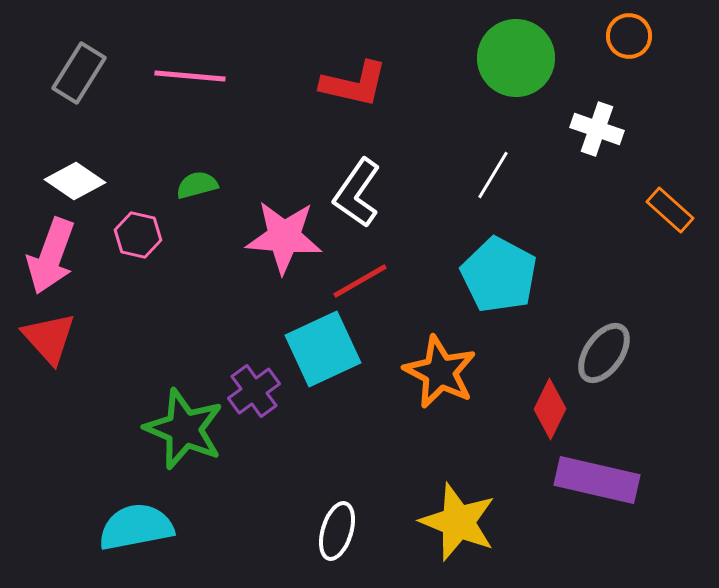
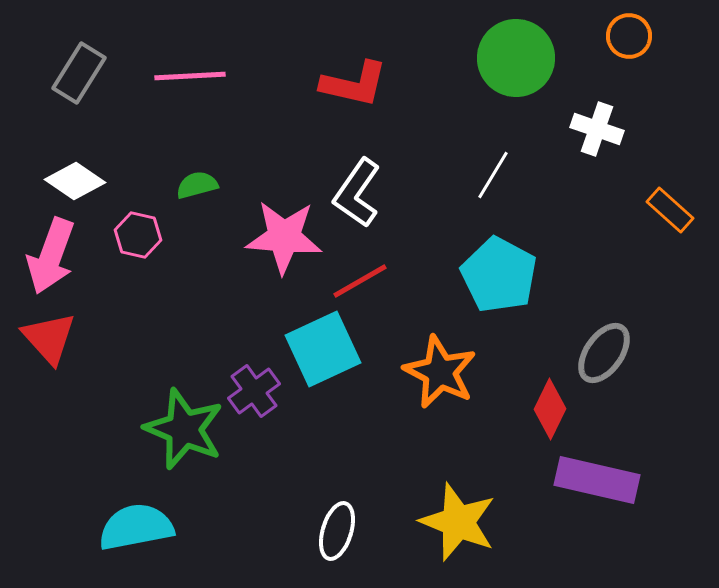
pink line: rotated 8 degrees counterclockwise
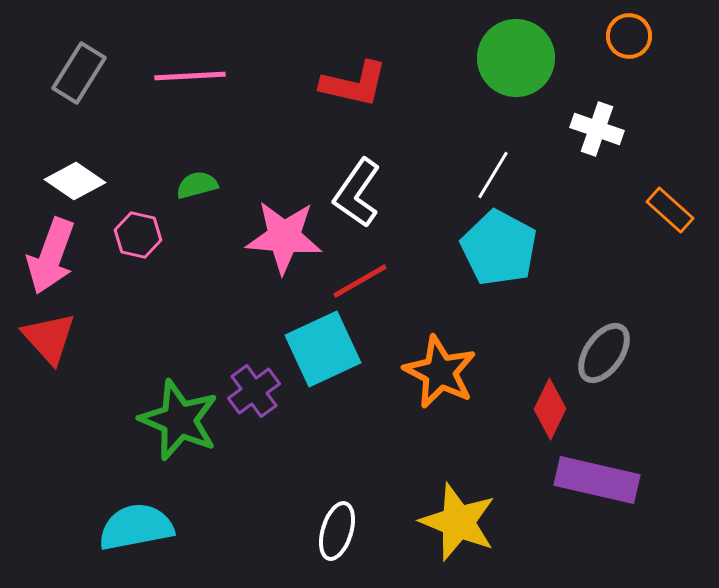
cyan pentagon: moved 27 px up
green star: moved 5 px left, 9 px up
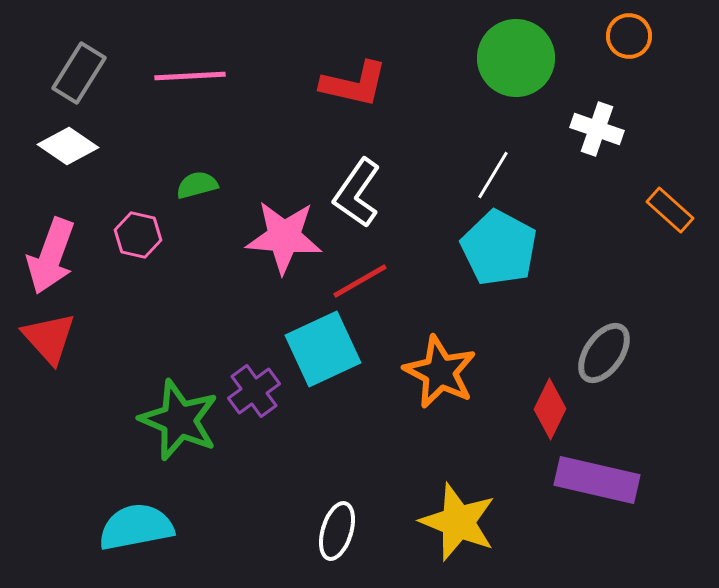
white diamond: moved 7 px left, 35 px up
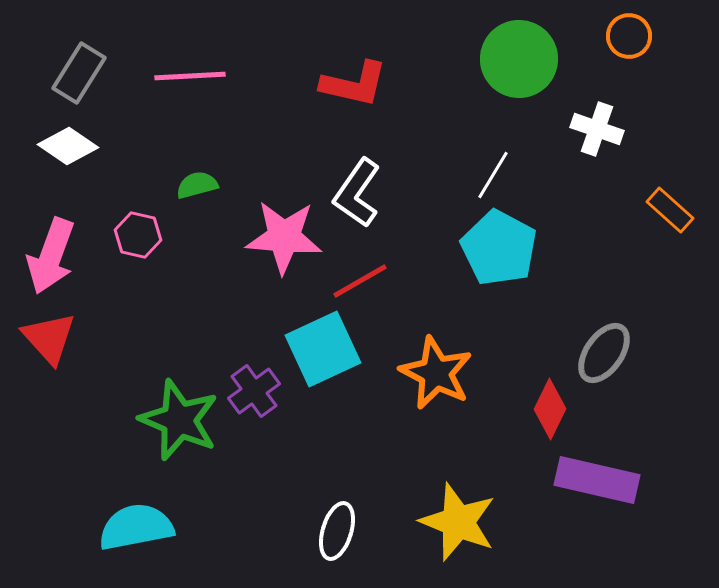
green circle: moved 3 px right, 1 px down
orange star: moved 4 px left, 1 px down
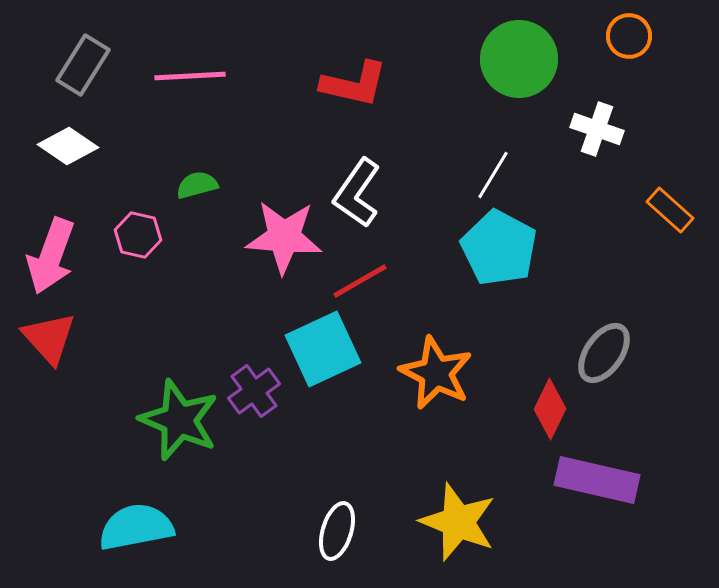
gray rectangle: moved 4 px right, 8 px up
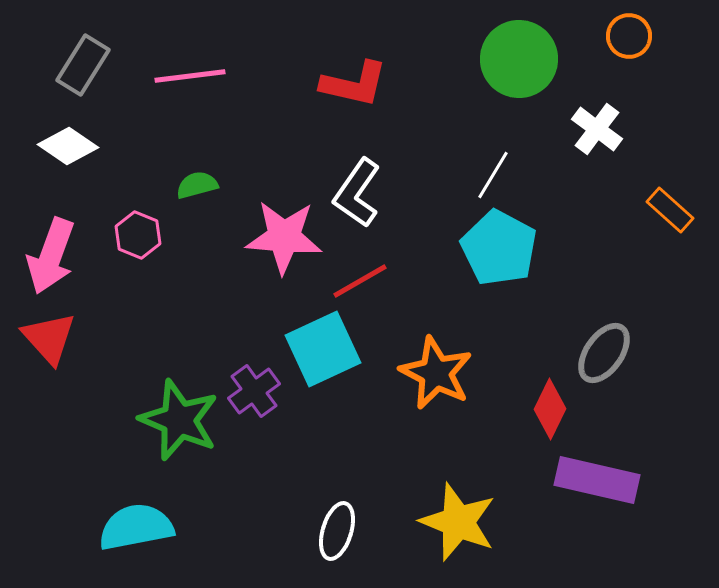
pink line: rotated 4 degrees counterclockwise
white cross: rotated 18 degrees clockwise
pink hexagon: rotated 9 degrees clockwise
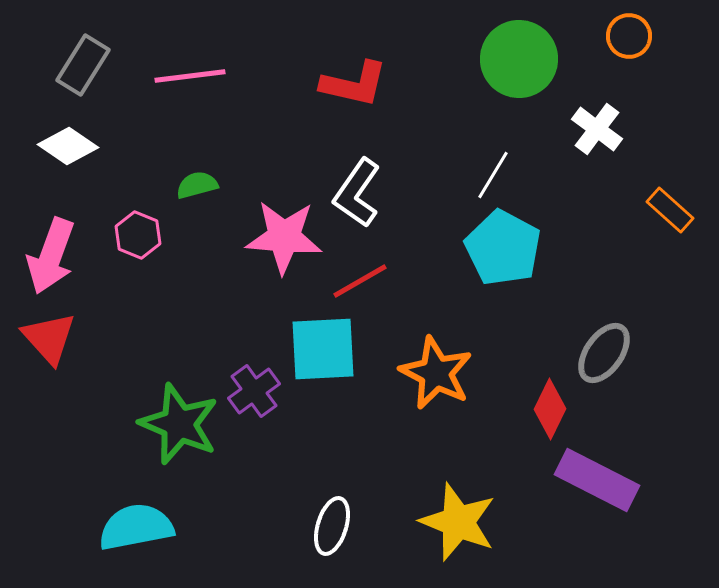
cyan pentagon: moved 4 px right
cyan square: rotated 22 degrees clockwise
green star: moved 4 px down
purple rectangle: rotated 14 degrees clockwise
white ellipse: moved 5 px left, 5 px up
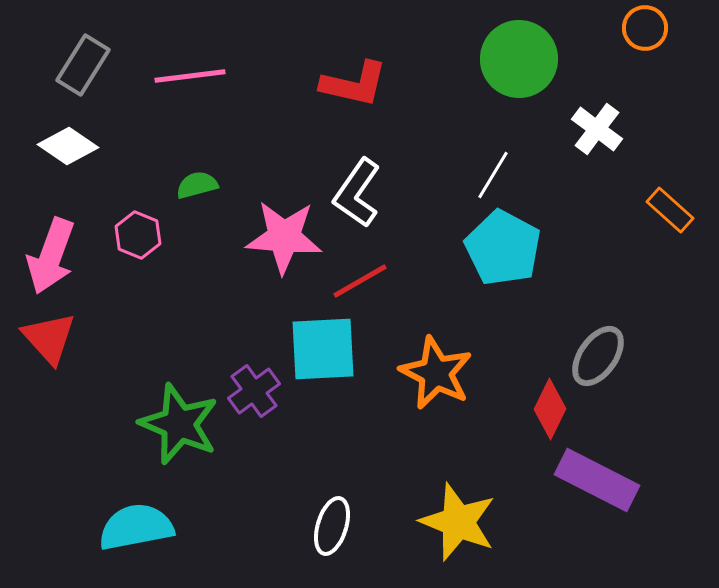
orange circle: moved 16 px right, 8 px up
gray ellipse: moved 6 px left, 3 px down
